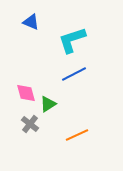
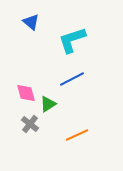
blue triangle: rotated 18 degrees clockwise
blue line: moved 2 px left, 5 px down
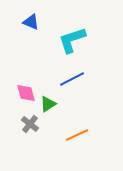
blue triangle: rotated 18 degrees counterclockwise
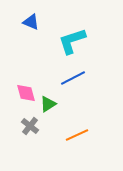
cyan L-shape: moved 1 px down
blue line: moved 1 px right, 1 px up
gray cross: moved 2 px down
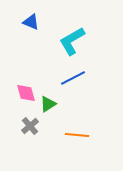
cyan L-shape: rotated 12 degrees counterclockwise
gray cross: rotated 12 degrees clockwise
orange line: rotated 30 degrees clockwise
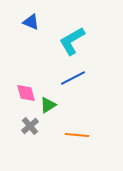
green triangle: moved 1 px down
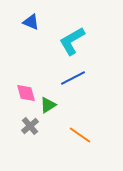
orange line: moved 3 px right; rotated 30 degrees clockwise
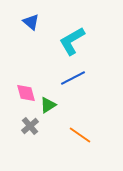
blue triangle: rotated 18 degrees clockwise
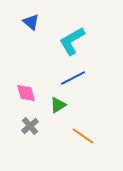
green triangle: moved 10 px right
orange line: moved 3 px right, 1 px down
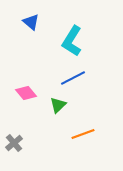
cyan L-shape: rotated 28 degrees counterclockwise
pink diamond: rotated 25 degrees counterclockwise
green triangle: rotated 12 degrees counterclockwise
gray cross: moved 16 px left, 17 px down
orange line: moved 2 px up; rotated 55 degrees counterclockwise
